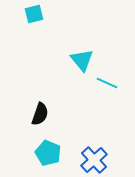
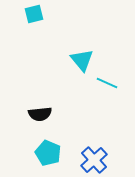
black semicircle: rotated 65 degrees clockwise
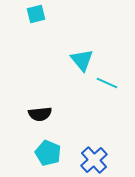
cyan square: moved 2 px right
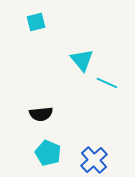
cyan square: moved 8 px down
black semicircle: moved 1 px right
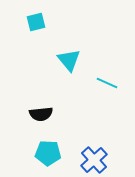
cyan triangle: moved 13 px left
cyan pentagon: rotated 20 degrees counterclockwise
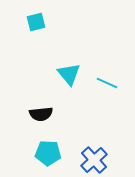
cyan triangle: moved 14 px down
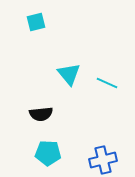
blue cross: moved 9 px right; rotated 28 degrees clockwise
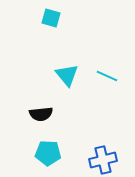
cyan square: moved 15 px right, 4 px up; rotated 30 degrees clockwise
cyan triangle: moved 2 px left, 1 px down
cyan line: moved 7 px up
